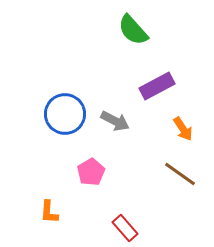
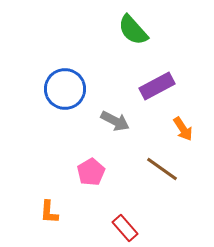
blue circle: moved 25 px up
brown line: moved 18 px left, 5 px up
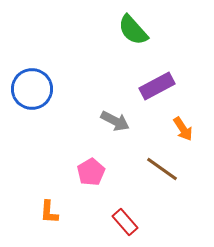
blue circle: moved 33 px left
red rectangle: moved 6 px up
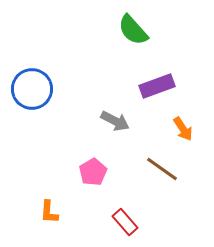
purple rectangle: rotated 8 degrees clockwise
pink pentagon: moved 2 px right
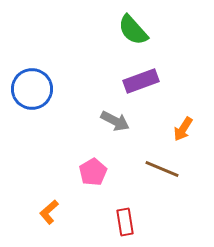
purple rectangle: moved 16 px left, 5 px up
orange arrow: rotated 65 degrees clockwise
brown line: rotated 12 degrees counterclockwise
orange L-shape: rotated 45 degrees clockwise
red rectangle: rotated 32 degrees clockwise
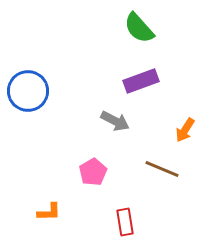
green semicircle: moved 6 px right, 2 px up
blue circle: moved 4 px left, 2 px down
orange arrow: moved 2 px right, 1 px down
orange L-shape: rotated 140 degrees counterclockwise
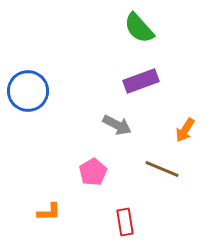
gray arrow: moved 2 px right, 4 px down
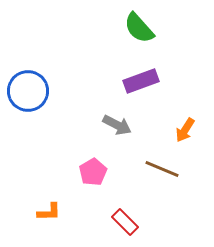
red rectangle: rotated 36 degrees counterclockwise
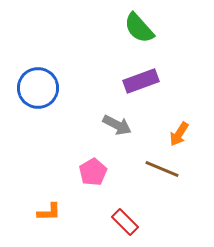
blue circle: moved 10 px right, 3 px up
orange arrow: moved 6 px left, 4 px down
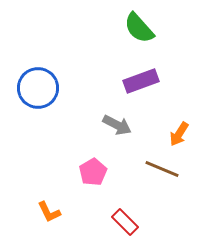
orange L-shape: rotated 65 degrees clockwise
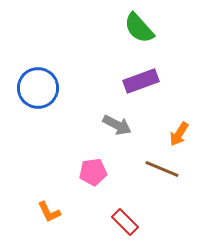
pink pentagon: rotated 24 degrees clockwise
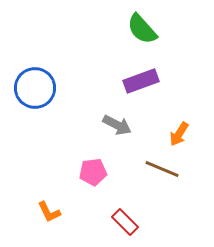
green semicircle: moved 3 px right, 1 px down
blue circle: moved 3 px left
